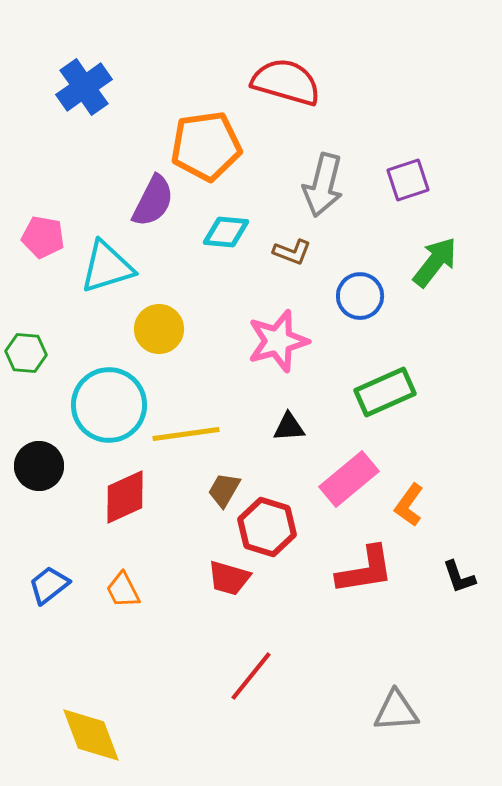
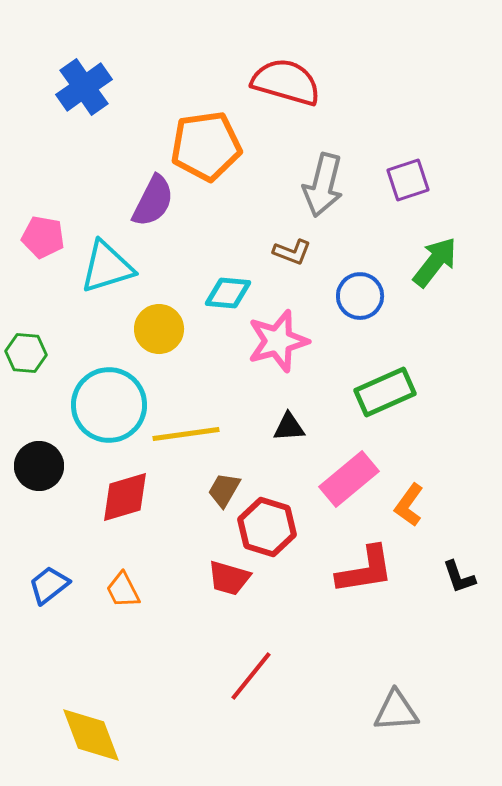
cyan diamond: moved 2 px right, 61 px down
red diamond: rotated 8 degrees clockwise
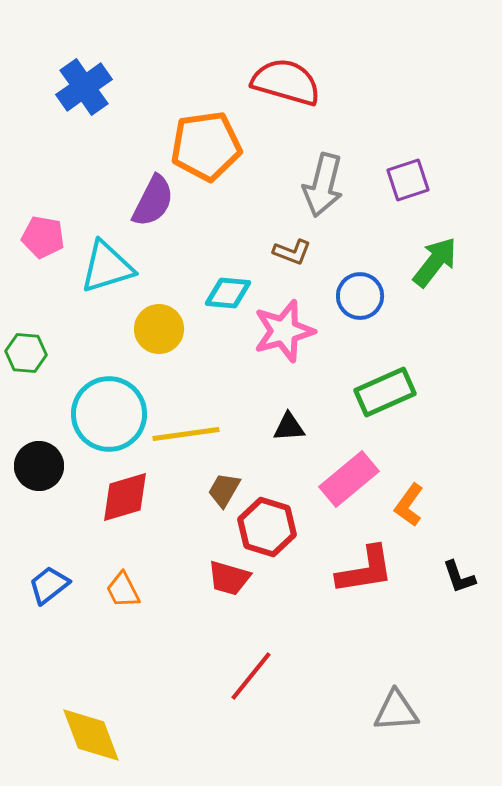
pink star: moved 6 px right, 10 px up
cyan circle: moved 9 px down
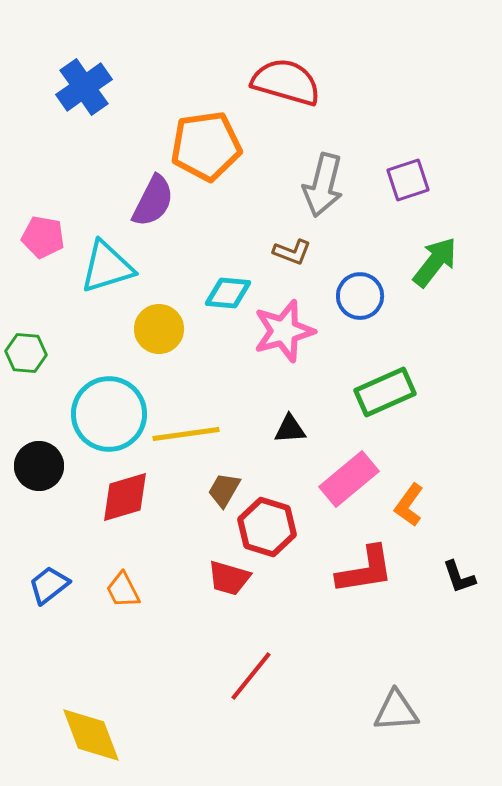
black triangle: moved 1 px right, 2 px down
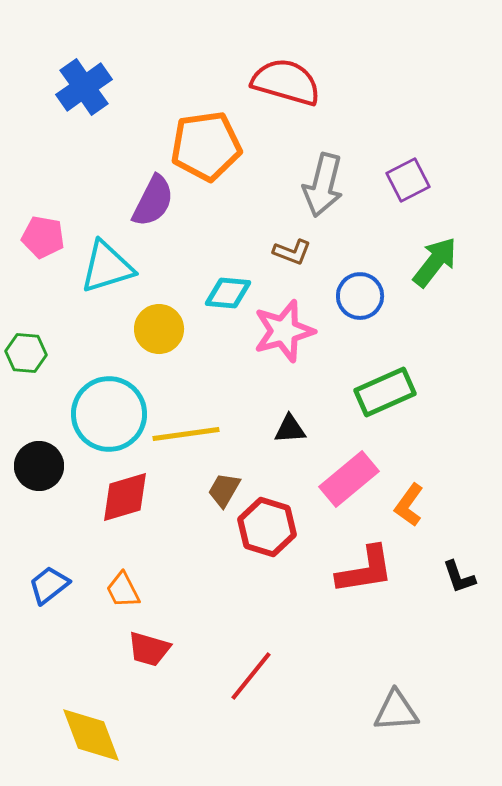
purple square: rotated 9 degrees counterclockwise
red trapezoid: moved 80 px left, 71 px down
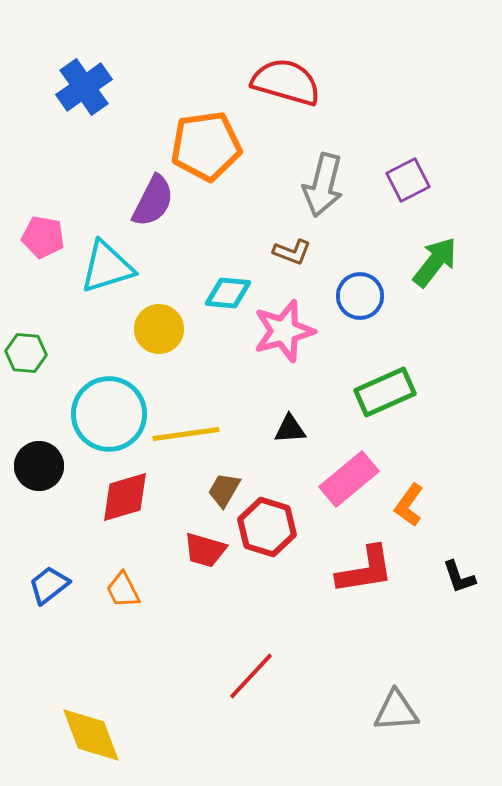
red trapezoid: moved 56 px right, 99 px up
red line: rotated 4 degrees clockwise
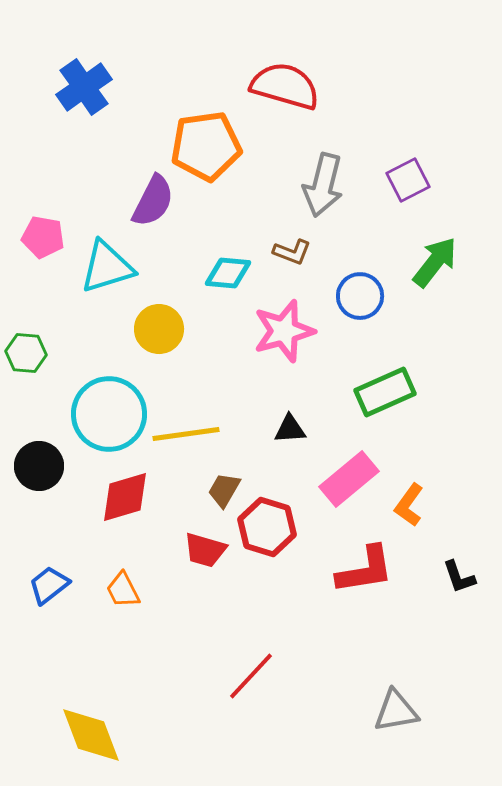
red semicircle: moved 1 px left, 4 px down
cyan diamond: moved 20 px up
gray triangle: rotated 6 degrees counterclockwise
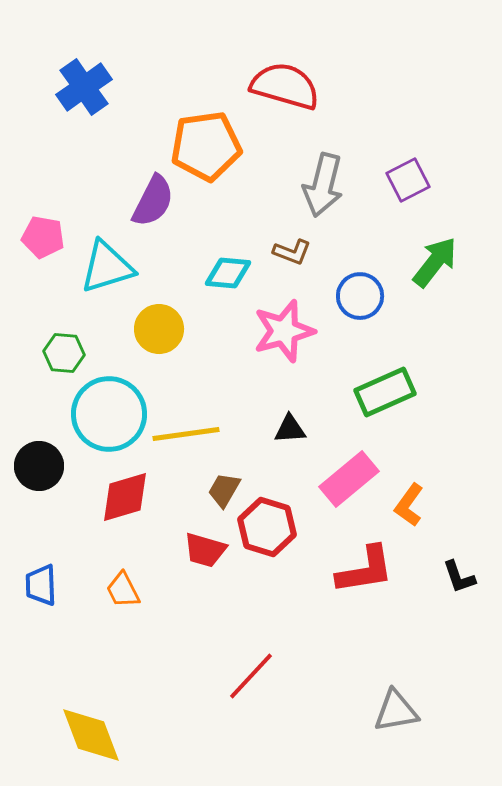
green hexagon: moved 38 px right
blue trapezoid: moved 8 px left; rotated 54 degrees counterclockwise
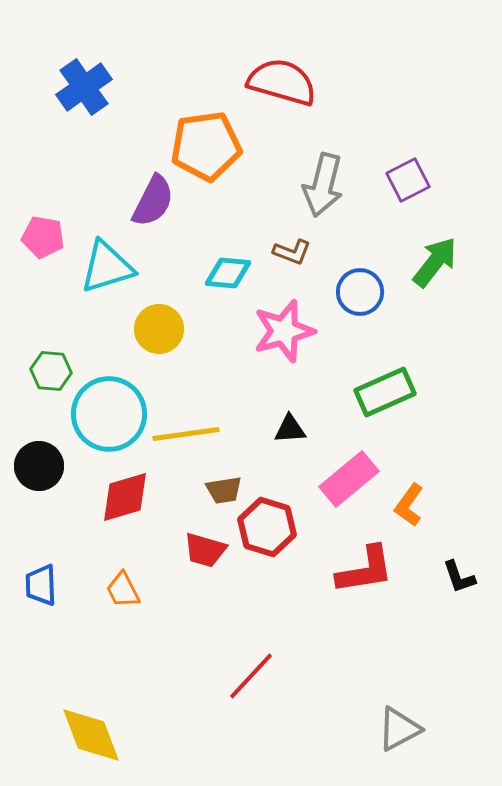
red semicircle: moved 3 px left, 4 px up
blue circle: moved 4 px up
green hexagon: moved 13 px left, 18 px down
brown trapezoid: rotated 129 degrees counterclockwise
gray triangle: moved 3 px right, 18 px down; rotated 18 degrees counterclockwise
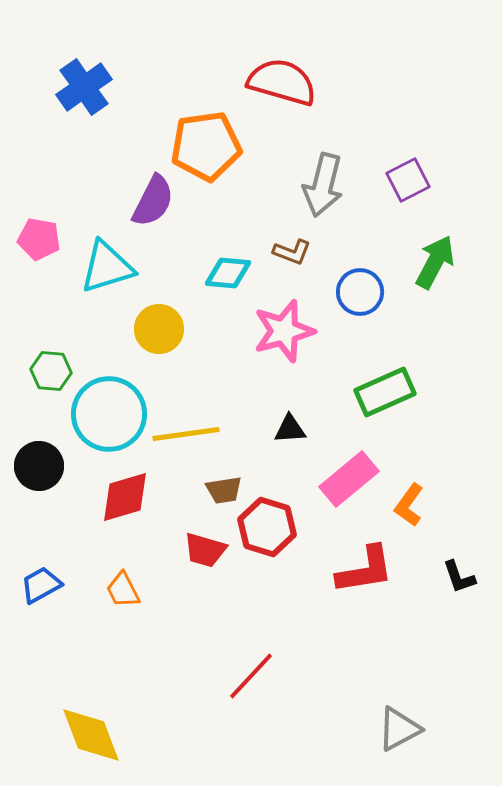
pink pentagon: moved 4 px left, 2 px down
green arrow: rotated 10 degrees counterclockwise
blue trapezoid: rotated 63 degrees clockwise
